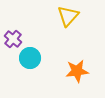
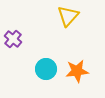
cyan circle: moved 16 px right, 11 px down
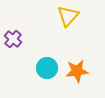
cyan circle: moved 1 px right, 1 px up
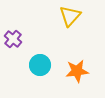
yellow triangle: moved 2 px right
cyan circle: moved 7 px left, 3 px up
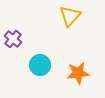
orange star: moved 1 px right, 2 px down
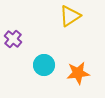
yellow triangle: rotated 15 degrees clockwise
cyan circle: moved 4 px right
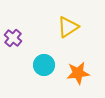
yellow triangle: moved 2 px left, 11 px down
purple cross: moved 1 px up
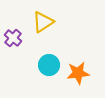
yellow triangle: moved 25 px left, 5 px up
cyan circle: moved 5 px right
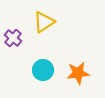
yellow triangle: moved 1 px right
cyan circle: moved 6 px left, 5 px down
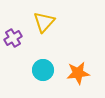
yellow triangle: rotated 15 degrees counterclockwise
purple cross: rotated 18 degrees clockwise
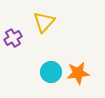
cyan circle: moved 8 px right, 2 px down
